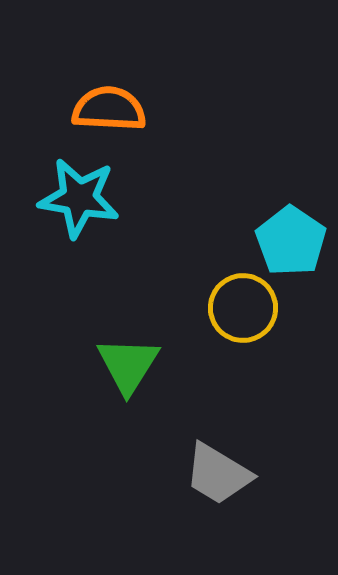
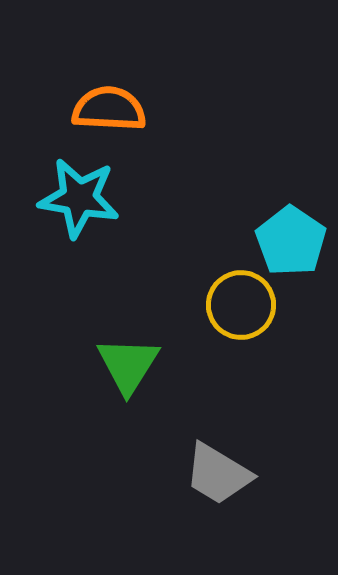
yellow circle: moved 2 px left, 3 px up
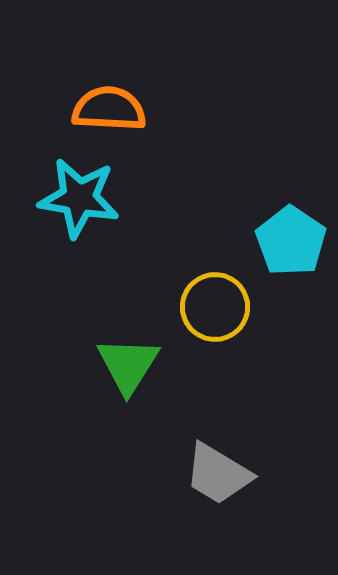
yellow circle: moved 26 px left, 2 px down
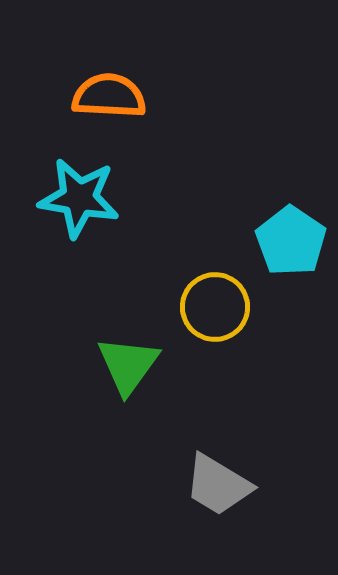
orange semicircle: moved 13 px up
green triangle: rotated 4 degrees clockwise
gray trapezoid: moved 11 px down
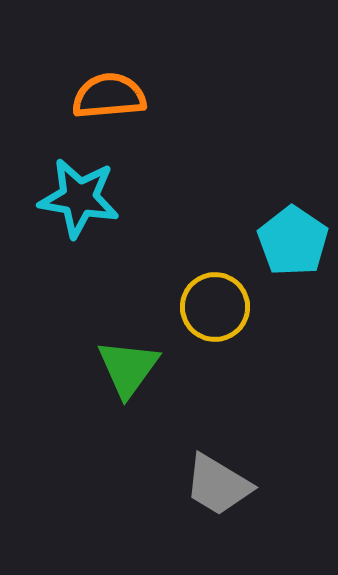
orange semicircle: rotated 8 degrees counterclockwise
cyan pentagon: moved 2 px right
green triangle: moved 3 px down
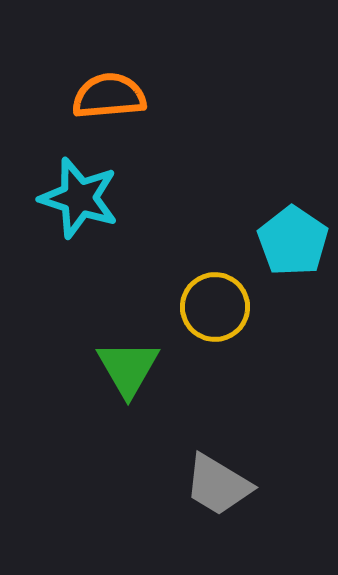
cyan star: rotated 8 degrees clockwise
green triangle: rotated 6 degrees counterclockwise
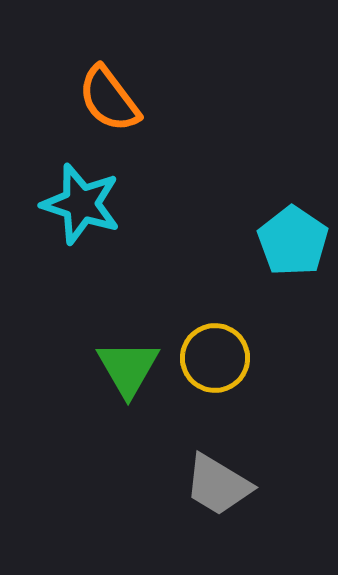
orange semicircle: moved 3 px down; rotated 122 degrees counterclockwise
cyan star: moved 2 px right, 6 px down
yellow circle: moved 51 px down
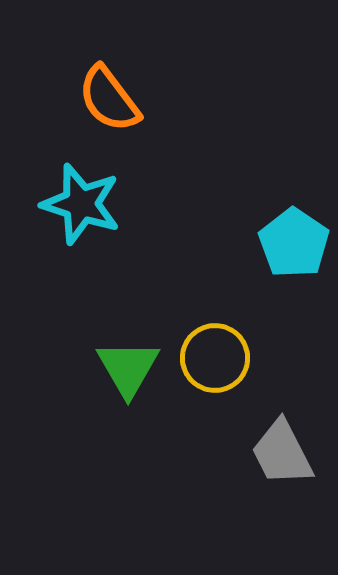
cyan pentagon: moved 1 px right, 2 px down
gray trapezoid: moved 64 px right, 32 px up; rotated 32 degrees clockwise
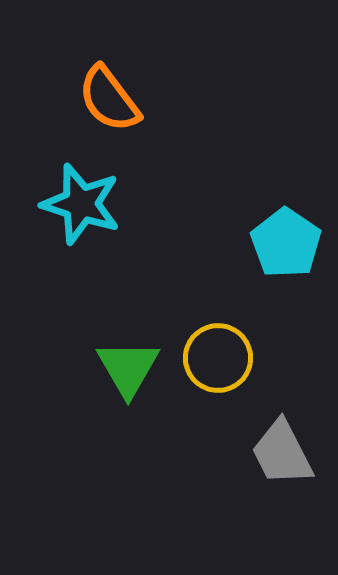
cyan pentagon: moved 8 px left
yellow circle: moved 3 px right
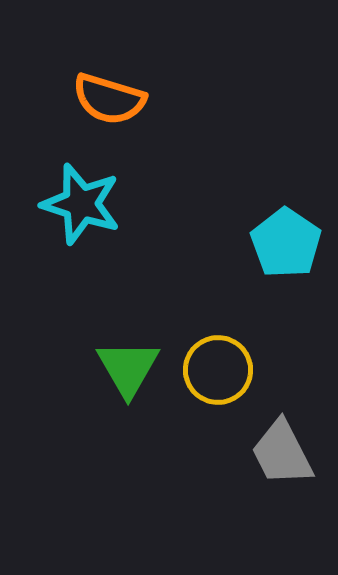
orange semicircle: rotated 36 degrees counterclockwise
yellow circle: moved 12 px down
